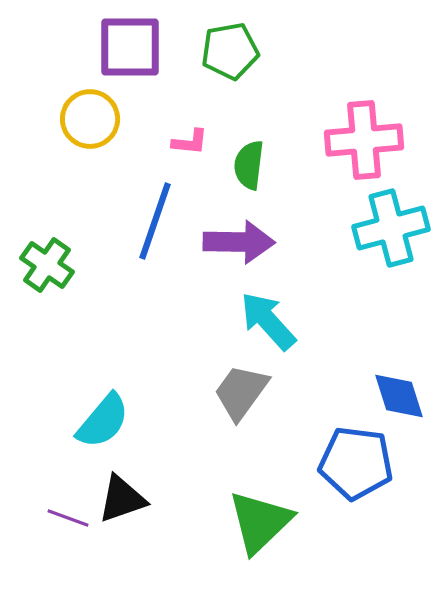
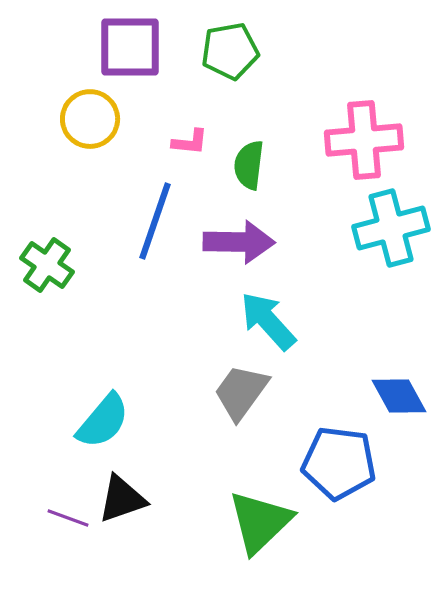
blue diamond: rotated 12 degrees counterclockwise
blue pentagon: moved 17 px left
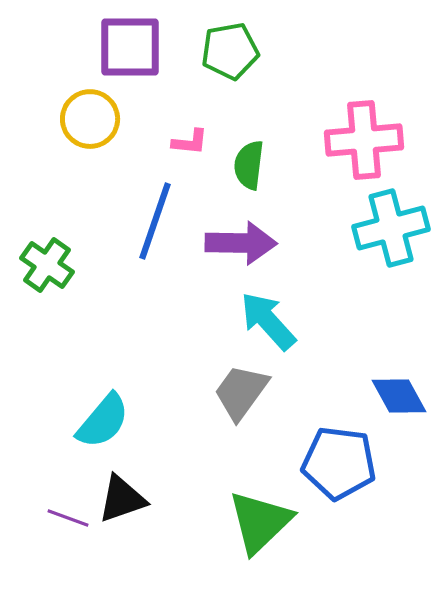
purple arrow: moved 2 px right, 1 px down
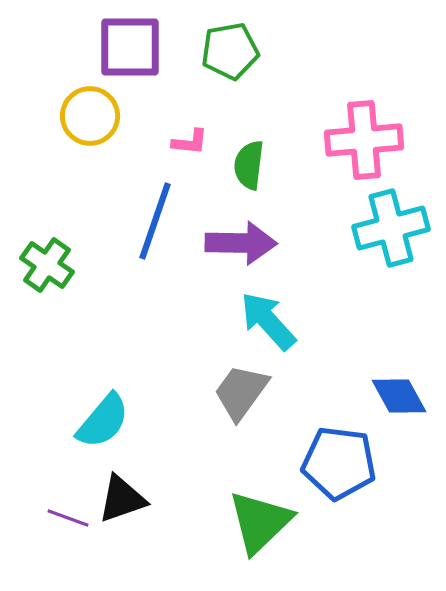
yellow circle: moved 3 px up
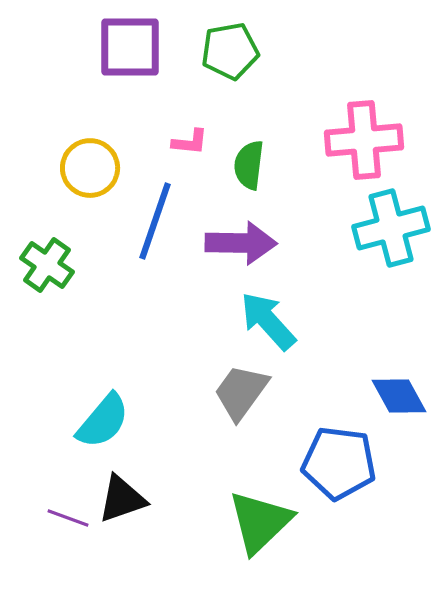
yellow circle: moved 52 px down
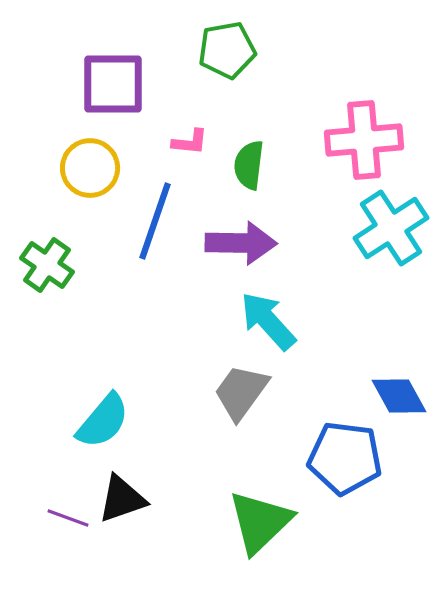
purple square: moved 17 px left, 37 px down
green pentagon: moved 3 px left, 1 px up
cyan cross: rotated 18 degrees counterclockwise
blue pentagon: moved 6 px right, 5 px up
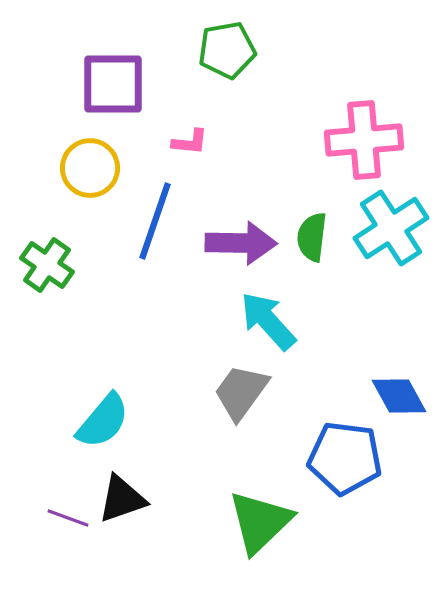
green semicircle: moved 63 px right, 72 px down
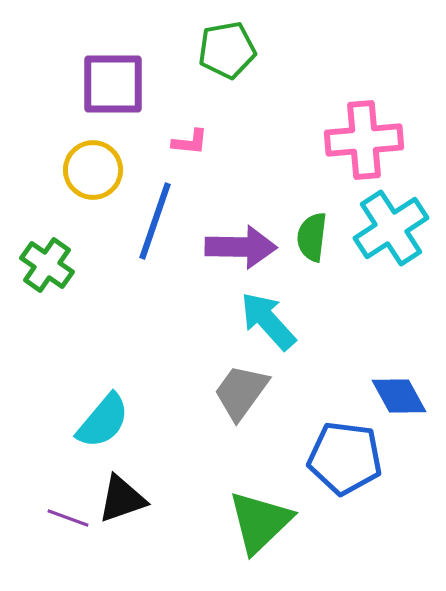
yellow circle: moved 3 px right, 2 px down
purple arrow: moved 4 px down
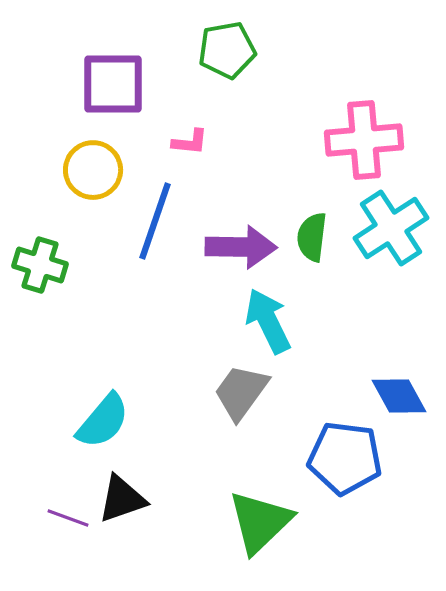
green cross: moved 7 px left; rotated 18 degrees counterclockwise
cyan arrow: rotated 16 degrees clockwise
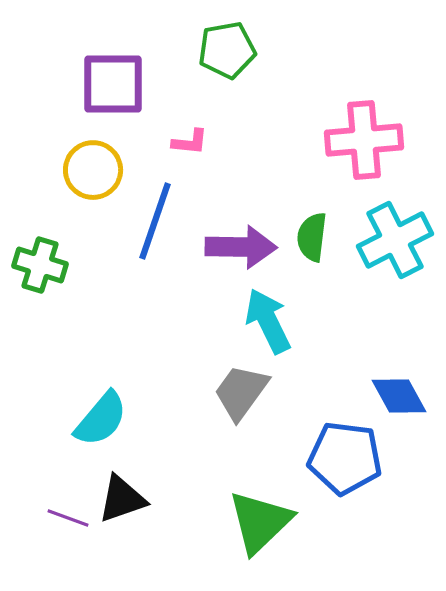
cyan cross: moved 4 px right, 12 px down; rotated 6 degrees clockwise
cyan semicircle: moved 2 px left, 2 px up
